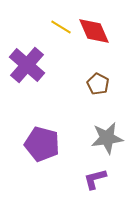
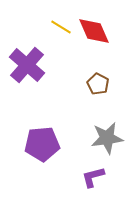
purple pentagon: rotated 20 degrees counterclockwise
purple L-shape: moved 2 px left, 2 px up
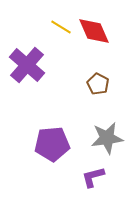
purple pentagon: moved 10 px right
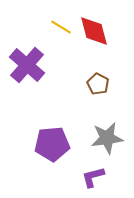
red diamond: rotated 8 degrees clockwise
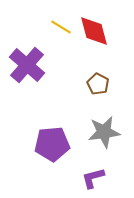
gray star: moved 3 px left, 6 px up
purple L-shape: moved 1 px down
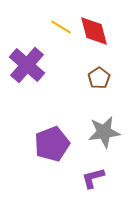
brown pentagon: moved 1 px right, 6 px up; rotated 10 degrees clockwise
purple pentagon: rotated 16 degrees counterclockwise
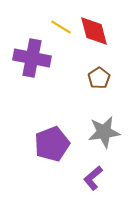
purple cross: moved 5 px right, 7 px up; rotated 30 degrees counterclockwise
purple L-shape: rotated 25 degrees counterclockwise
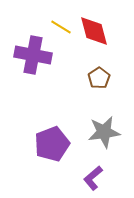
purple cross: moved 1 px right, 3 px up
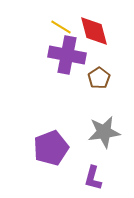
purple cross: moved 34 px right
purple pentagon: moved 1 px left, 4 px down
purple L-shape: rotated 35 degrees counterclockwise
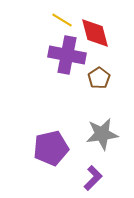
yellow line: moved 1 px right, 7 px up
red diamond: moved 1 px right, 2 px down
gray star: moved 2 px left, 2 px down
purple pentagon: rotated 8 degrees clockwise
purple L-shape: rotated 150 degrees counterclockwise
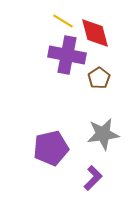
yellow line: moved 1 px right, 1 px down
gray star: moved 1 px right
